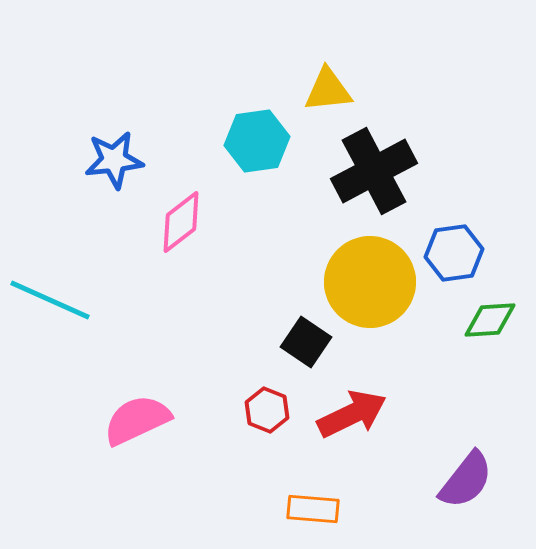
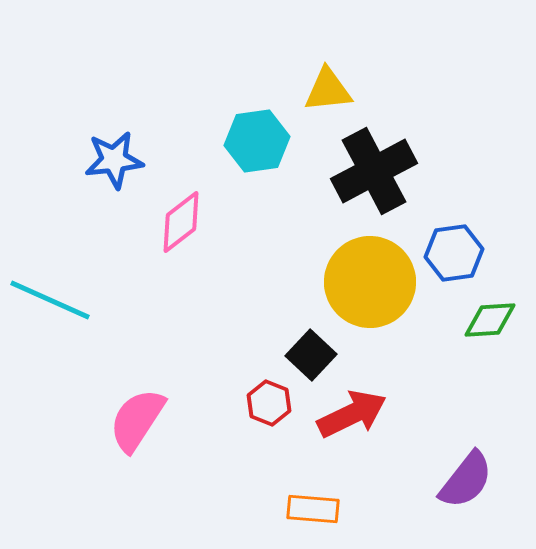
black square: moved 5 px right, 13 px down; rotated 9 degrees clockwise
red hexagon: moved 2 px right, 7 px up
pink semicircle: rotated 32 degrees counterclockwise
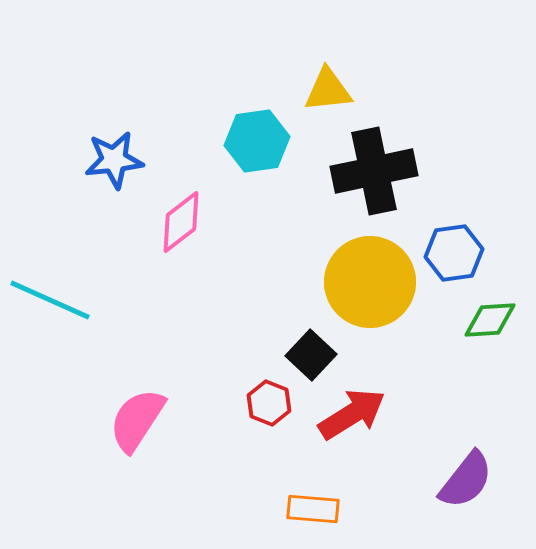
black cross: rotated 16 degrees clockwise
red arrow: rotated 6 degrees counterclockwise
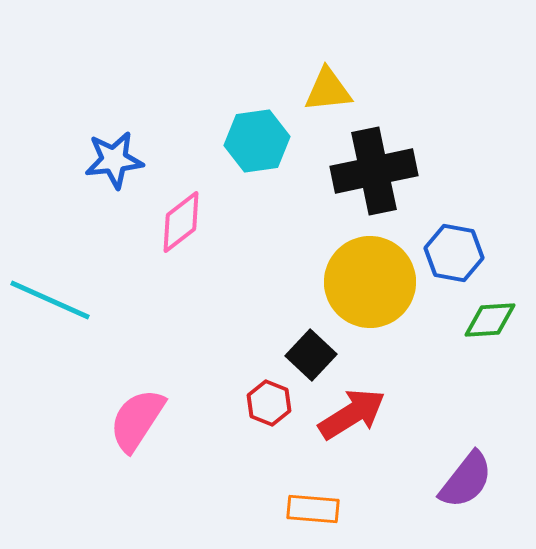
blue hexagon: rotated 18 degrees clockwise
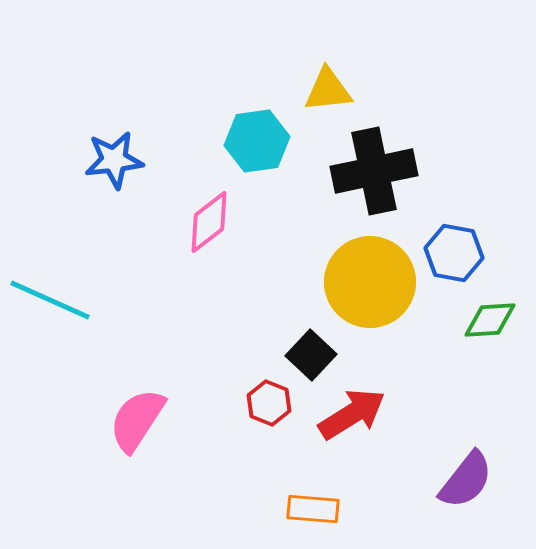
pink diamond: moved 28 px right
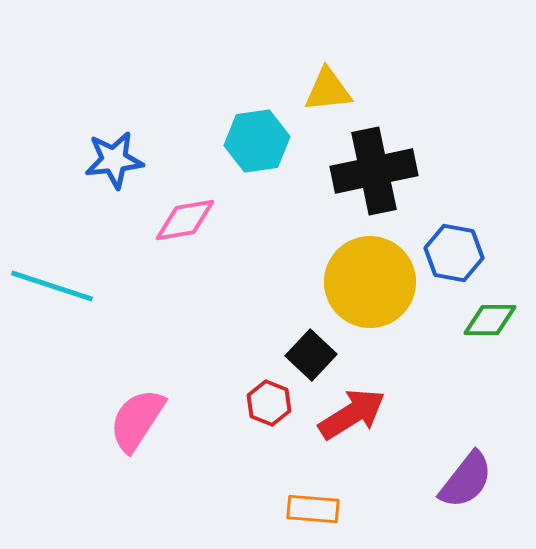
pink diamond: moved 24 px left, 2 px up; rotated 28 degrees clockwise
cyan line: moved 2 px right, 14 px up; rotated 6 degrees counterclockwise
green diamond: rotated 4 degrees clockwise
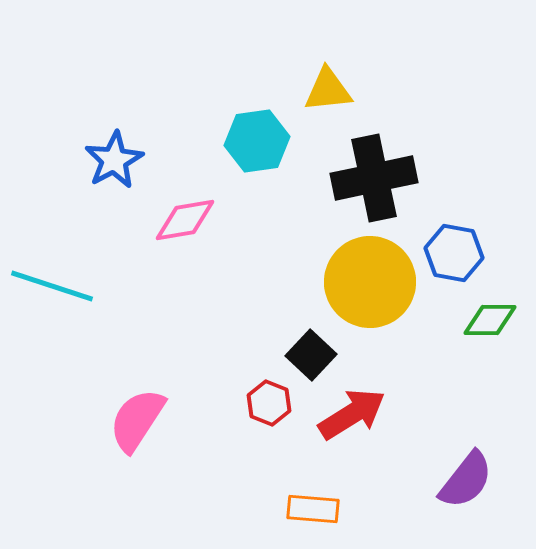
blue star: rotated 22 degrees counterclockwise
black cross: moved 7 px down
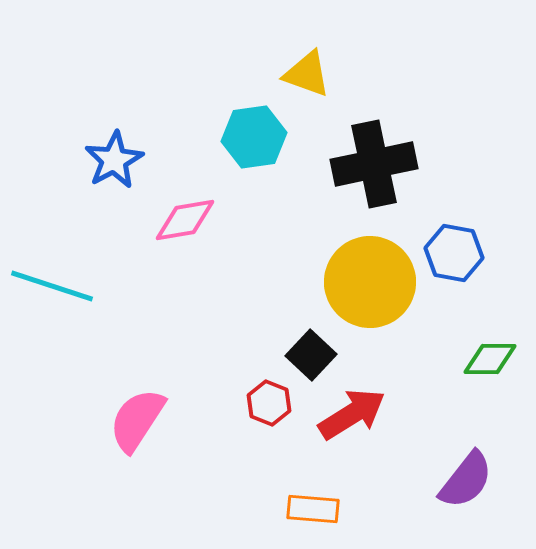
yellow triangle: moved 21 px left, 16 px up; rotated 26 degrees clockwise
cyan hexagon: moved 3 px left, 4 px up
black cross: moved 14 px up
green diamond: moved 39 px down
